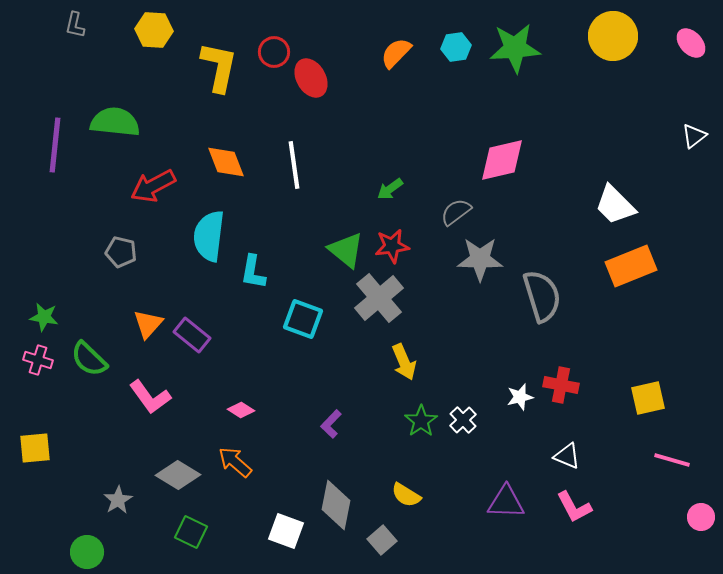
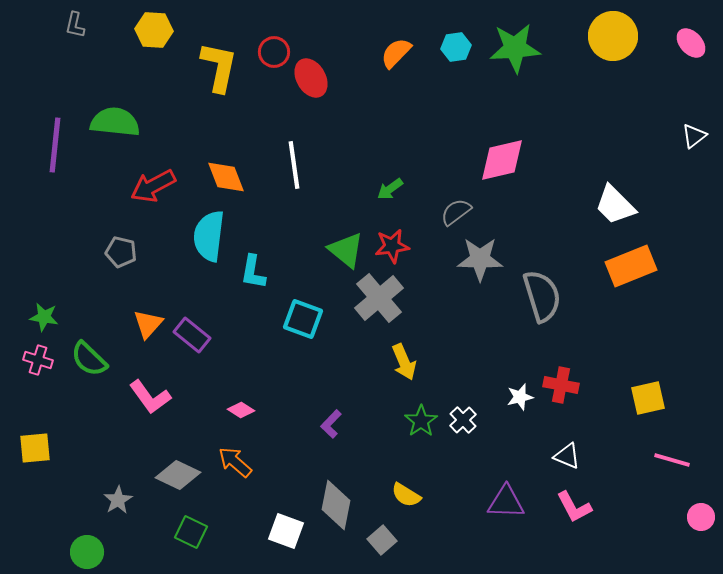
orange diamond at (226, 162): moved 15 px down
gray diamond at (178, 475): rotated 6 degrees counterclockwise
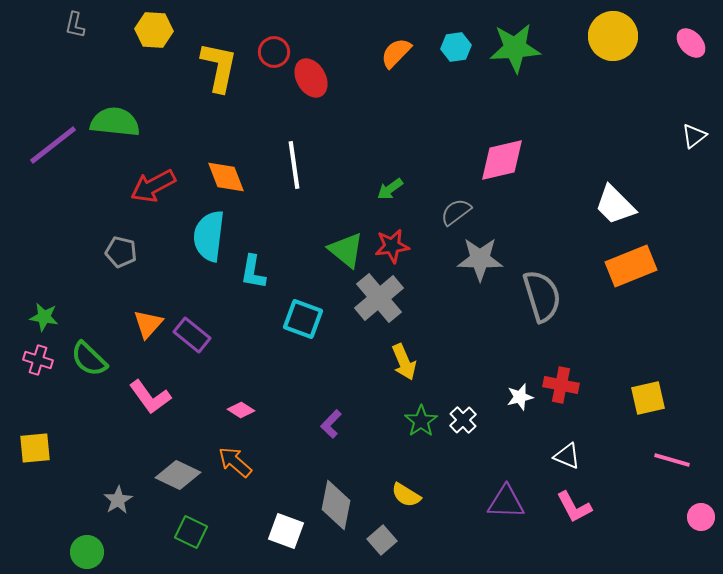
purple line at (55, 145): moved 2 px left; rotated 46 degrees clockwise
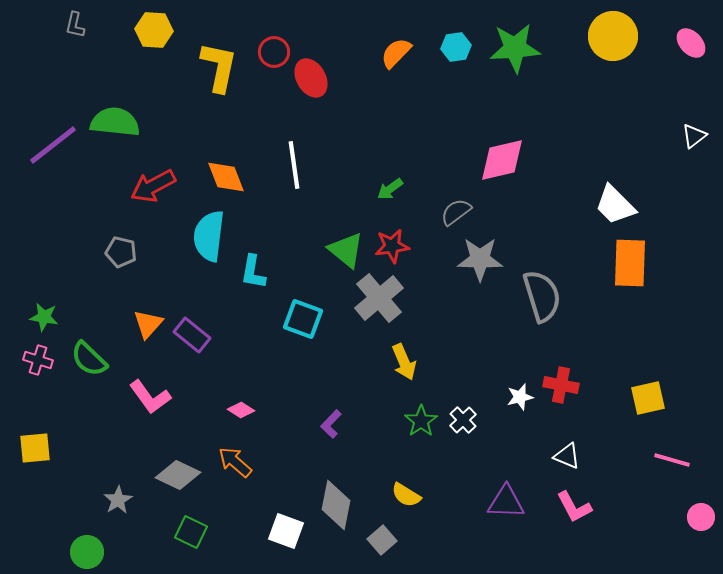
orange rectangle at (631, 266): moved 1 px left, 3 px up; rotated 66 degrees counterclockwise
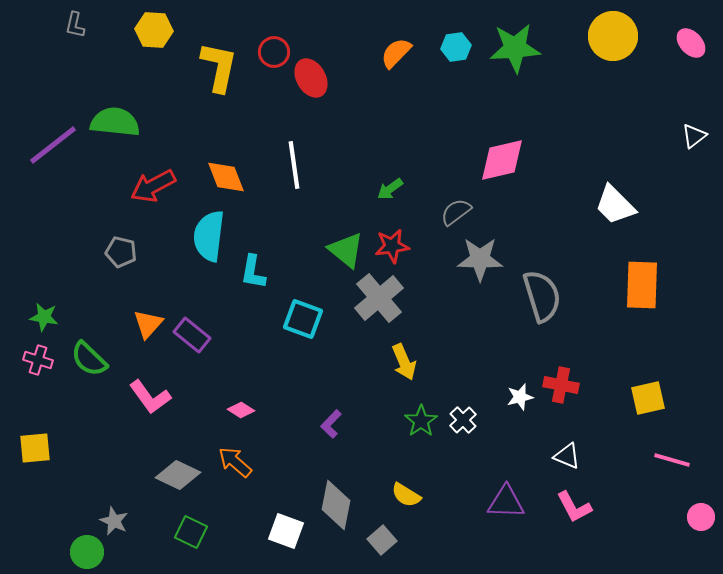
orange rectangle at (630, 263): moved 12 px right, 22 px down
gray star at (118, 500): moved 4 px left, 21 px down; rotated 16 degrees counterclockwise
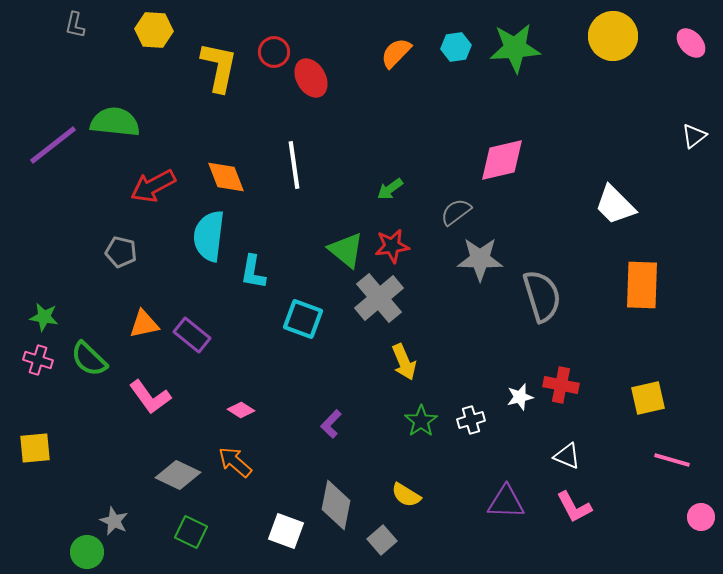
orange triangle at (148, 324): moved 4 px left; rotated 36 degrees clockwise
white cross at (463, 420): moved 8 px right; rotated 28 degrees clockwise
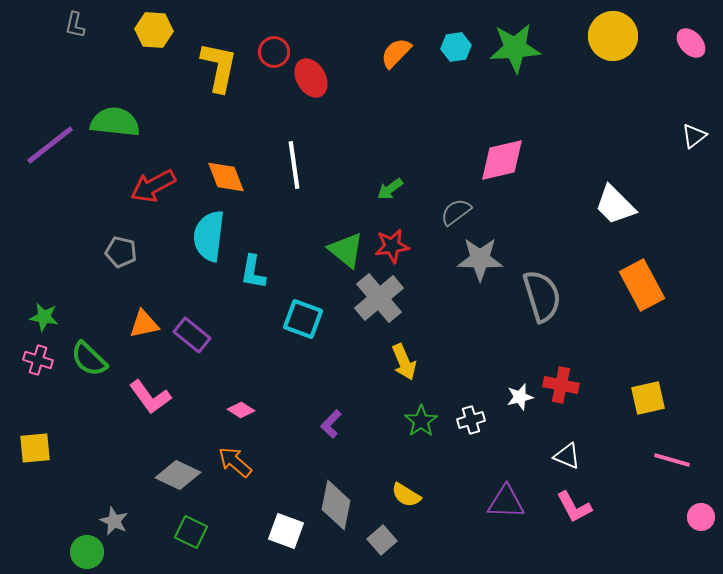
purple line at (53, 145): moved 3 px left
orange rectangle at (642, 285): rotated 30 degrees counterclockwise
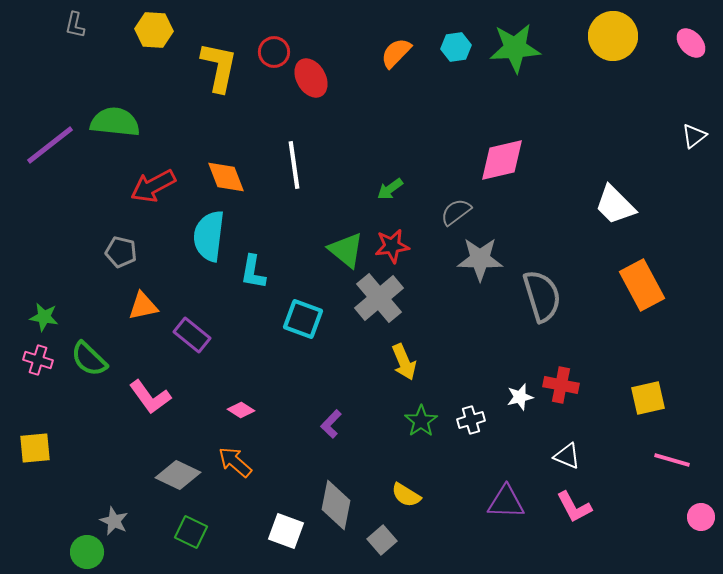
orange triangle at (144, 324): moved 1 px left, 18 px up
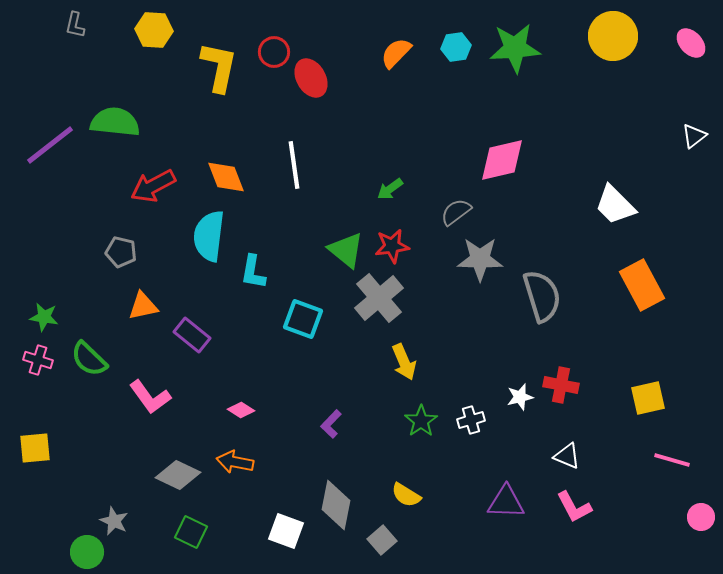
orange arrow at (235, 462): rotated 30 degrees counterclockwise
